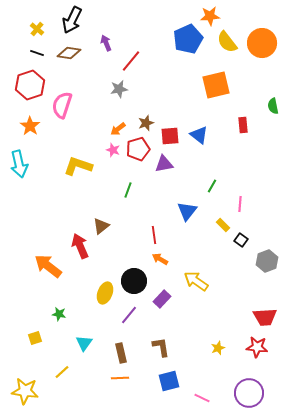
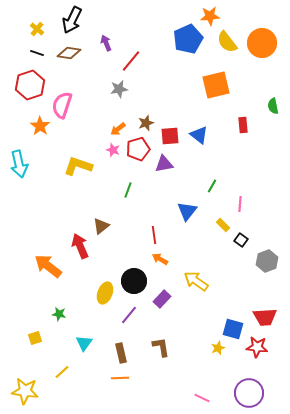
orange star at (30, 126): moved 10 px right
blue square at (169, 381): moved 64 px right, 52 px up; rotated 30 degrees clockwise
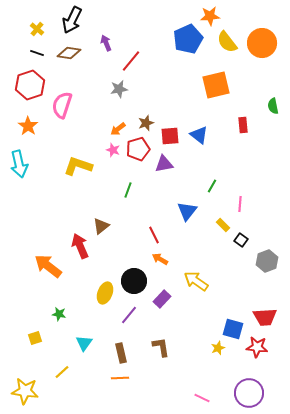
orange star at (40, 126): moved 12 px left
red line at (154, 235): rotated 18 degrees counterclockwise
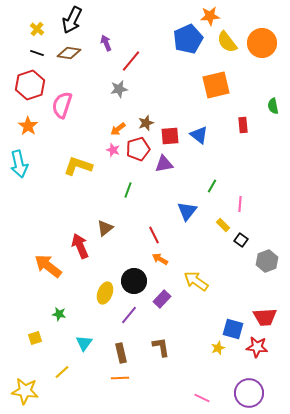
brown triangle at (101, 226): moved 4 px right, 2 px down
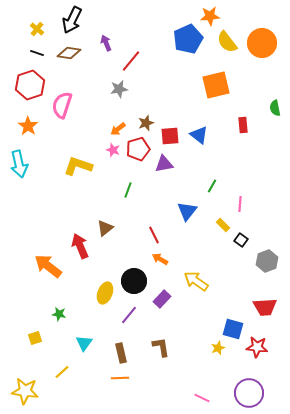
green semicircle at (273, 106): moved 2 px right, 2 px down
red trapezoid at (265, 317): moved 10 px up
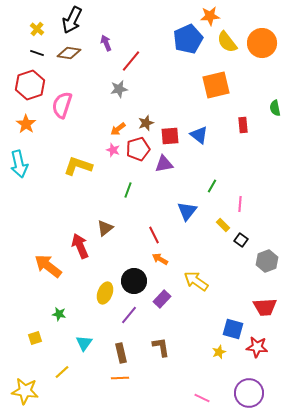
orange star at (28, 126): moved 2 px left, 2 px up
yellow star at (218, 348): moved 1 px right, 4 px down
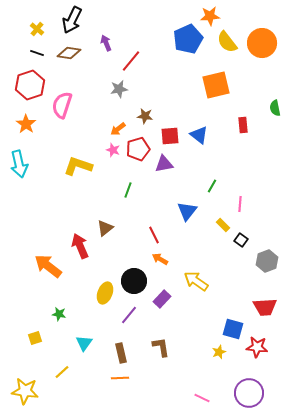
brown star at (146, 123): moved 1 px left, 7 px up; rotated 28 degrees clockwise
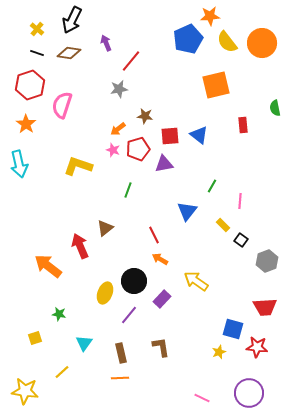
pink line at (240, 204): moved 3 px up
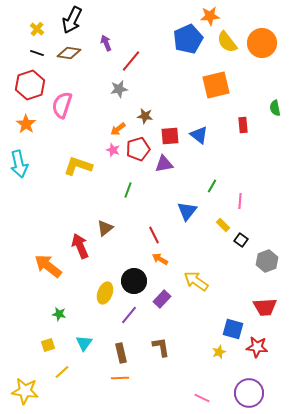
yellow square at (35, 338): moved 13 px right, 7 px down
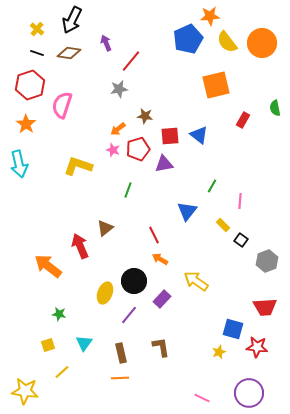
red rectangle at (243, 125): moved 5 px up; rotated 35 degrees clockwise
